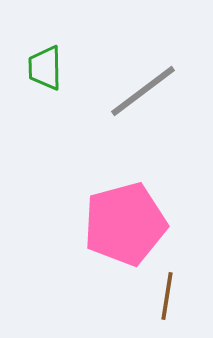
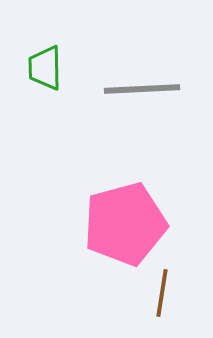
gray line: moved 1 px left, 2 px up; rotated 34 degrees clockwise
brown line: moved 5 px left, 3 px up
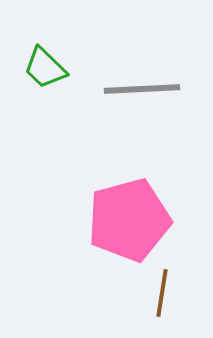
green trapezoid: rotated 45 degrees counterclockwise
pink pentagon: moved 4 px right, 4 px up
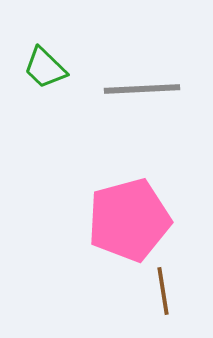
brown line: moved 1 px right, 2 px up; rotated 18 degrees counterclockwise
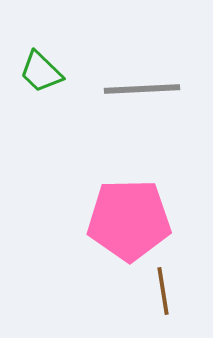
green trapezoid: moved 4 px left, 4 px down
pink pentagon: rotated 14 degrees clockwise
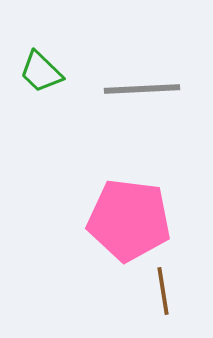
pink pentagon: rotated 8 degrees clockwise
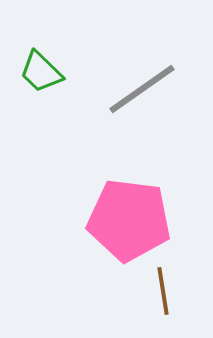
gray line: rotated 32 degrees counterclockwise
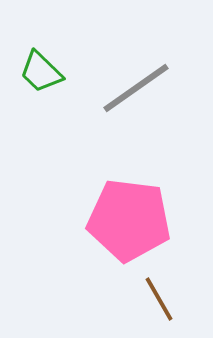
gray line: moved 6 px left, 1 px up
brown line: moved 4 px left, 8 px down; rotated 21 degrees counterclockwise
